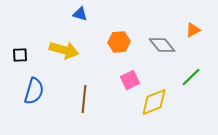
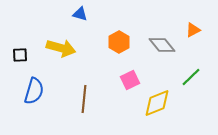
orange hexagon: rotated 25 degrees counterclockwise
yellow arrow: moved 3 px left, 2 px up
yellow diamond: moved 3 px right, 1 px down
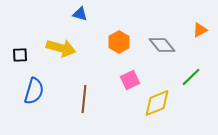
orange triangle: moved 7 px right
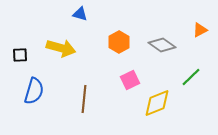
gray diamond: rotated 16 degrees counterclockwise
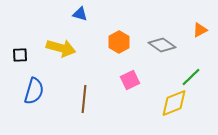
yellow diamond: moved 17 px right
